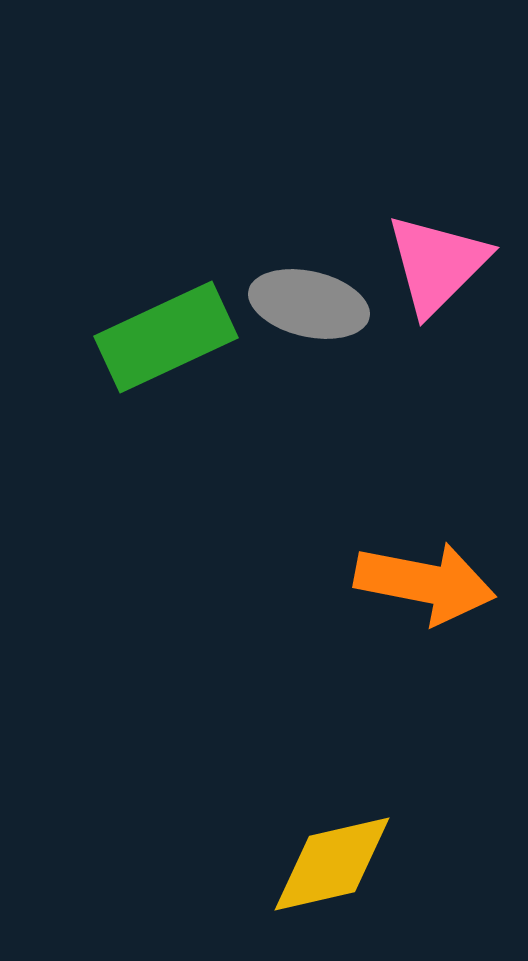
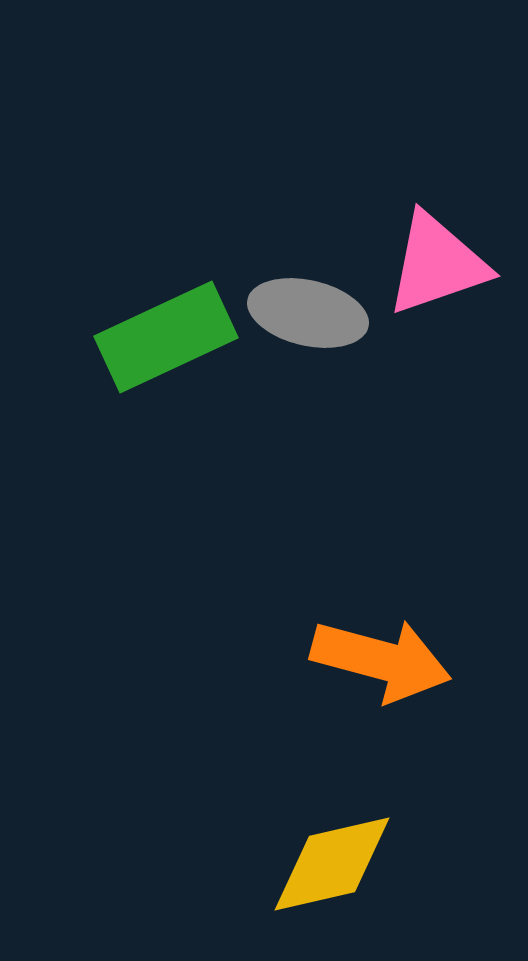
pink triangle: rotated 26 degrees clockwise
gray ellipse: moved 1 px left, 9 px down
orange arrow: moved 44 px left, 77 px down; rotated 4 degrees clockwise
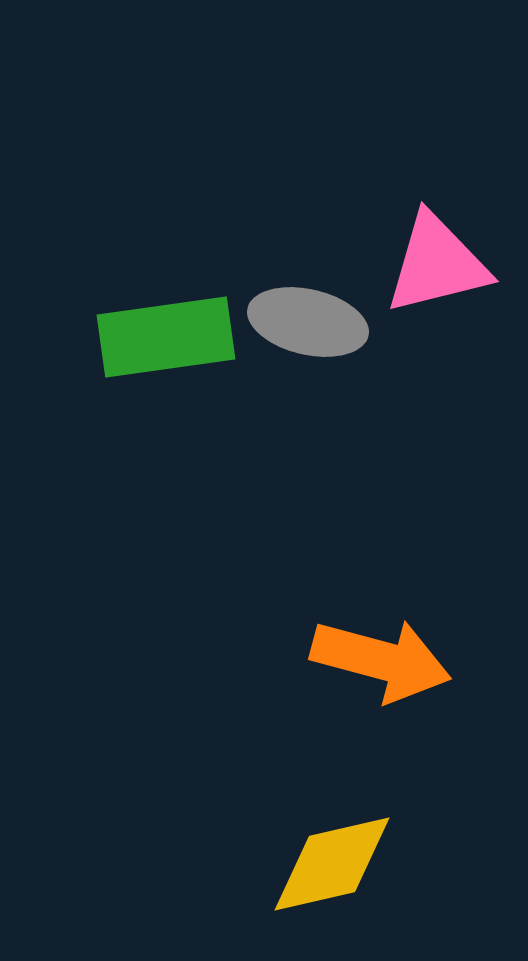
pink triangle: rotated 5 degrees clockwise
gray ellipse: moved 9 px down
green rectangle: rotated 17 degrees clockwise
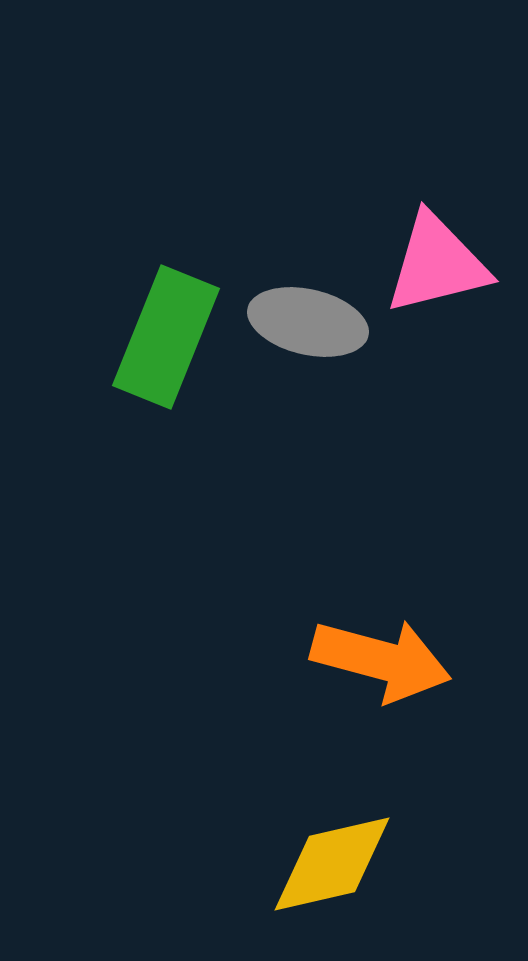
green rectangle: rotated 60 degrees counterclockwise
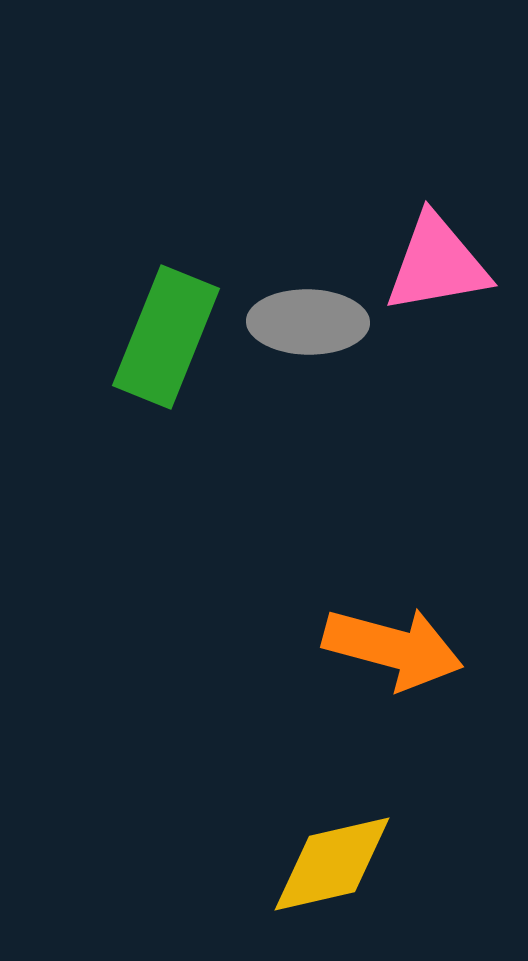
pink triangle: rotated 4 degrees clockwise
gray ellipse: rotated 12 degrees counterclockwise
orange arrow: moved 12 px right, 12 px up
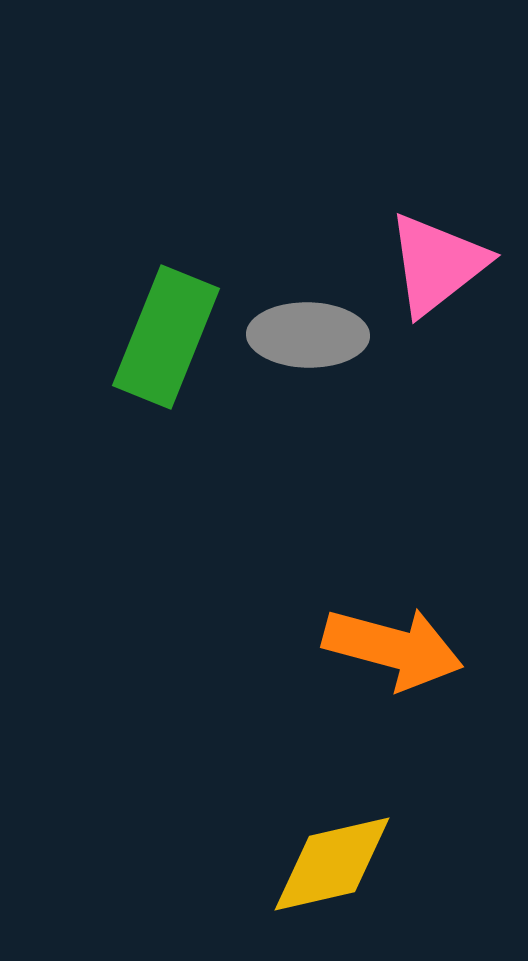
pink triangle: rotated 28 degrees counterclockwise
gray ellipse: moved 13 px down
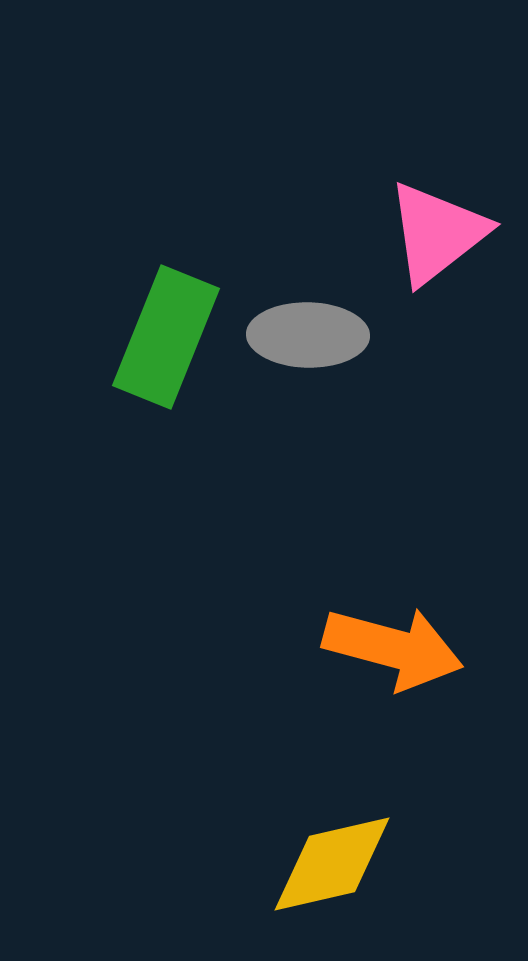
pink triangle: moved 31 px up
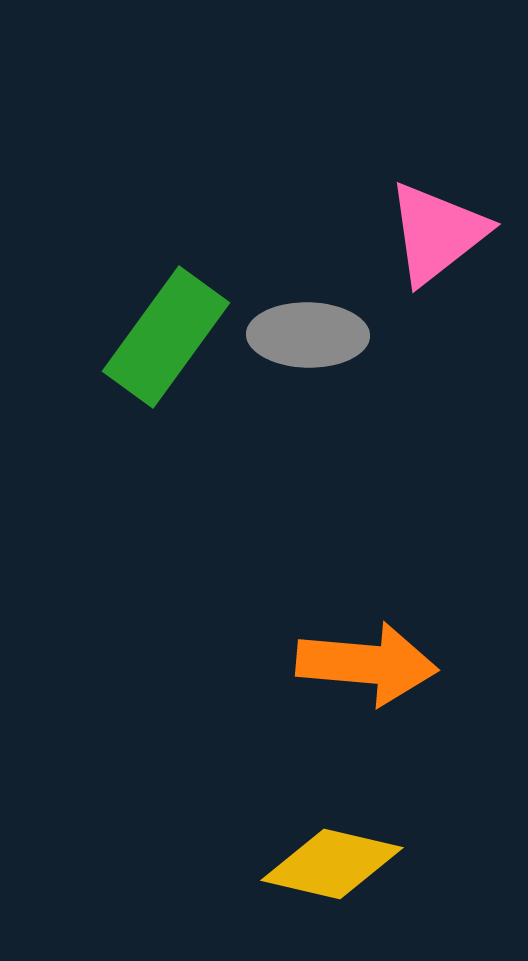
green rectangle: rotated 14 degrees clockwise
orange arrow: moved 26 px left, 16 px down; rotated 10 degrees counterclockwise
yellow diamond: rotated 26 degrees clockwise
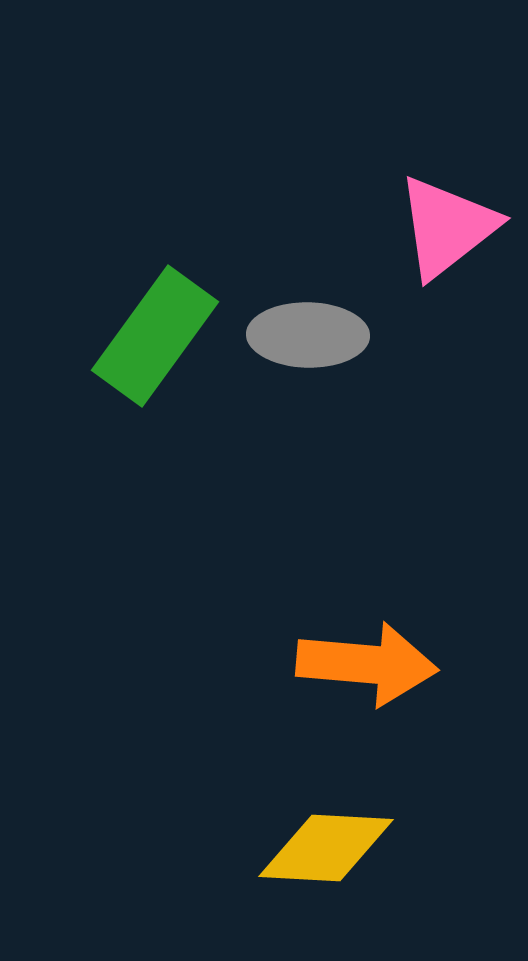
pink triangle: moved 10 px right, 6 px up
green rectangle: moved 11 px left, 1 px up
yellow diamond: moved 6 px left, 16 px up; rotated 10 degrees counterclockwise
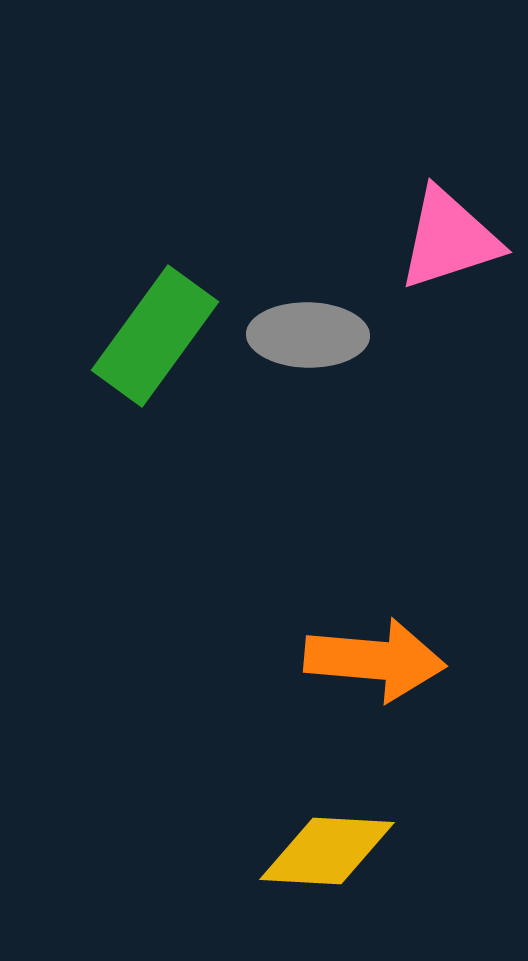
pink triangle: moved 2 px right, 12 px down; rotated 20 degrees clockwise
orange arrow: moved 8 px right, 4 px up
yellow diamond: moved 1 px right, 3 px down
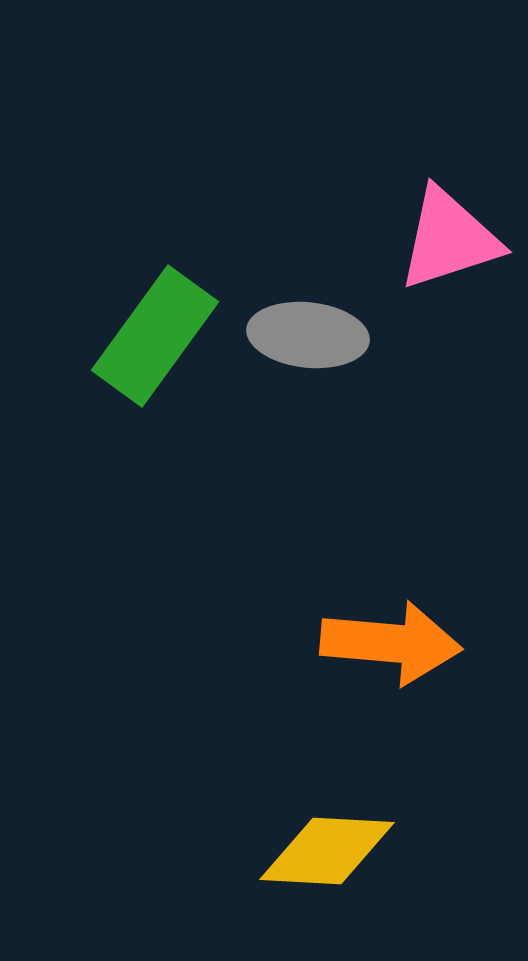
gray ellipse: rotated 5 degrees clockwise
orange arrow: moved 16 px right, 17 px up
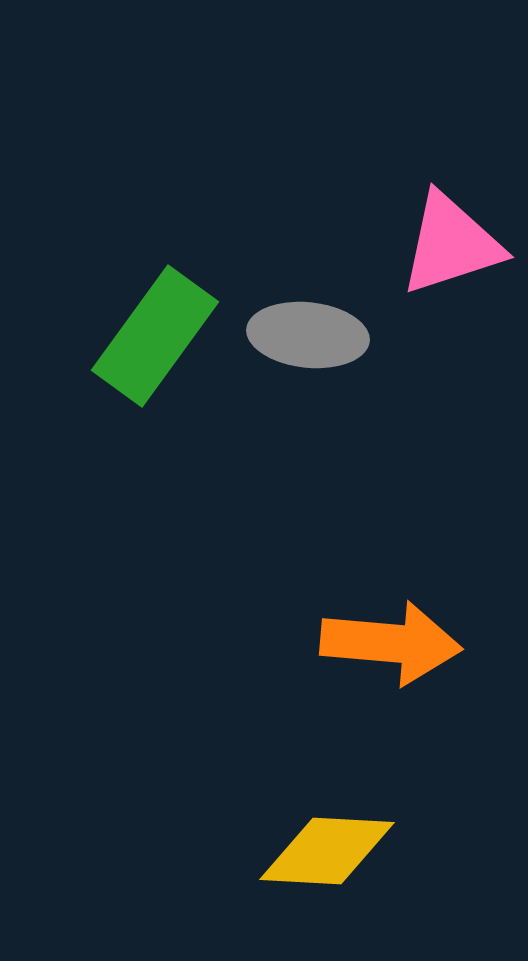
pink triangle: moved 2 px right, 5 px down
